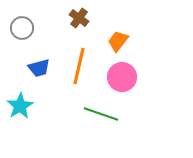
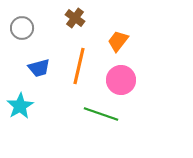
brown cross: moved 4 px left
pink circle: moved 1 px left, 3 px down
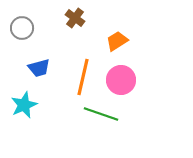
orange trapezoid: moved 1 px left; rotated 20 degrees clockwise
orange line: moved 4 px right, 11 px down
cyan star: moved 4 px right, 1 px up; rotated 8 degrees clockwise
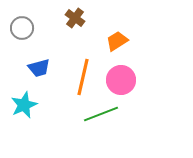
green line: rotated 40 degrees counterclockwise
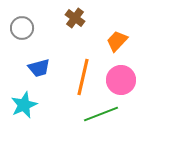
orange trapezoid: rotated 15 degrees counterclockwise
